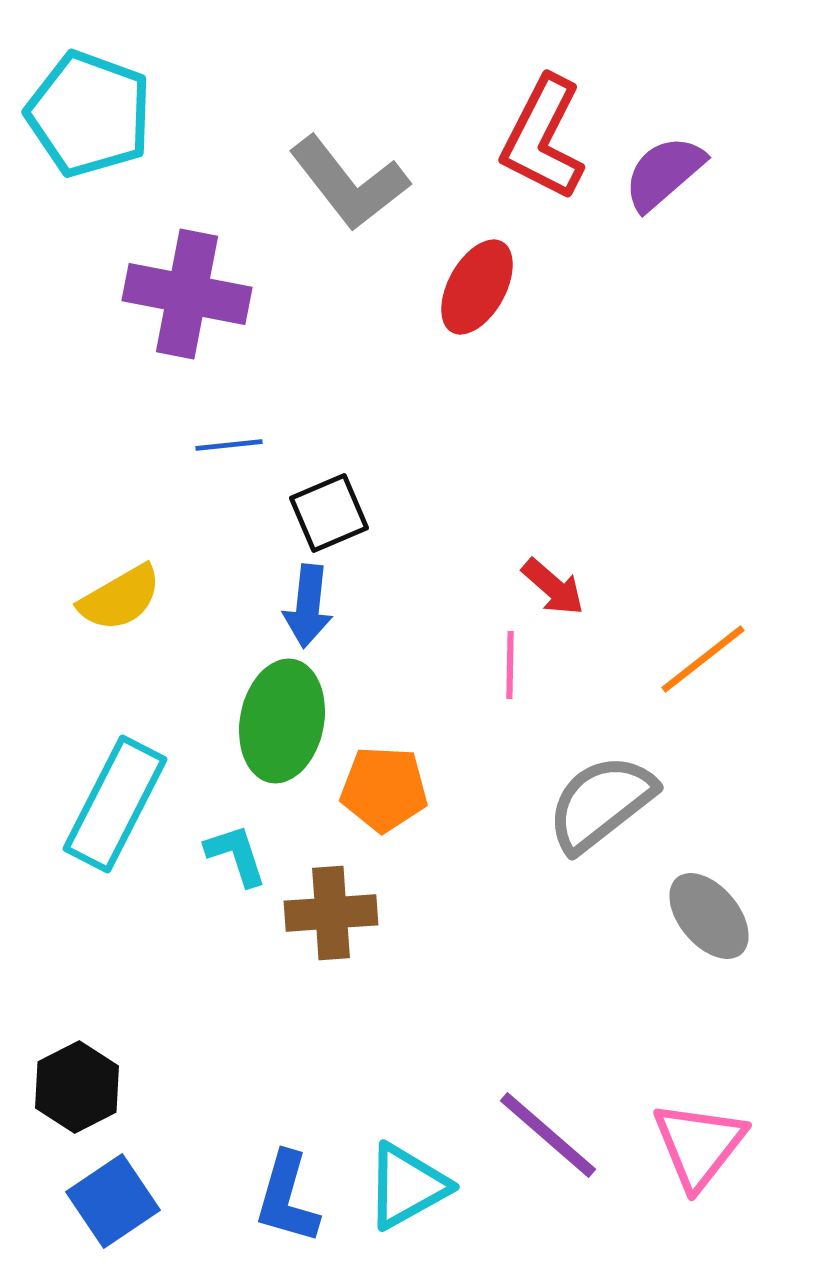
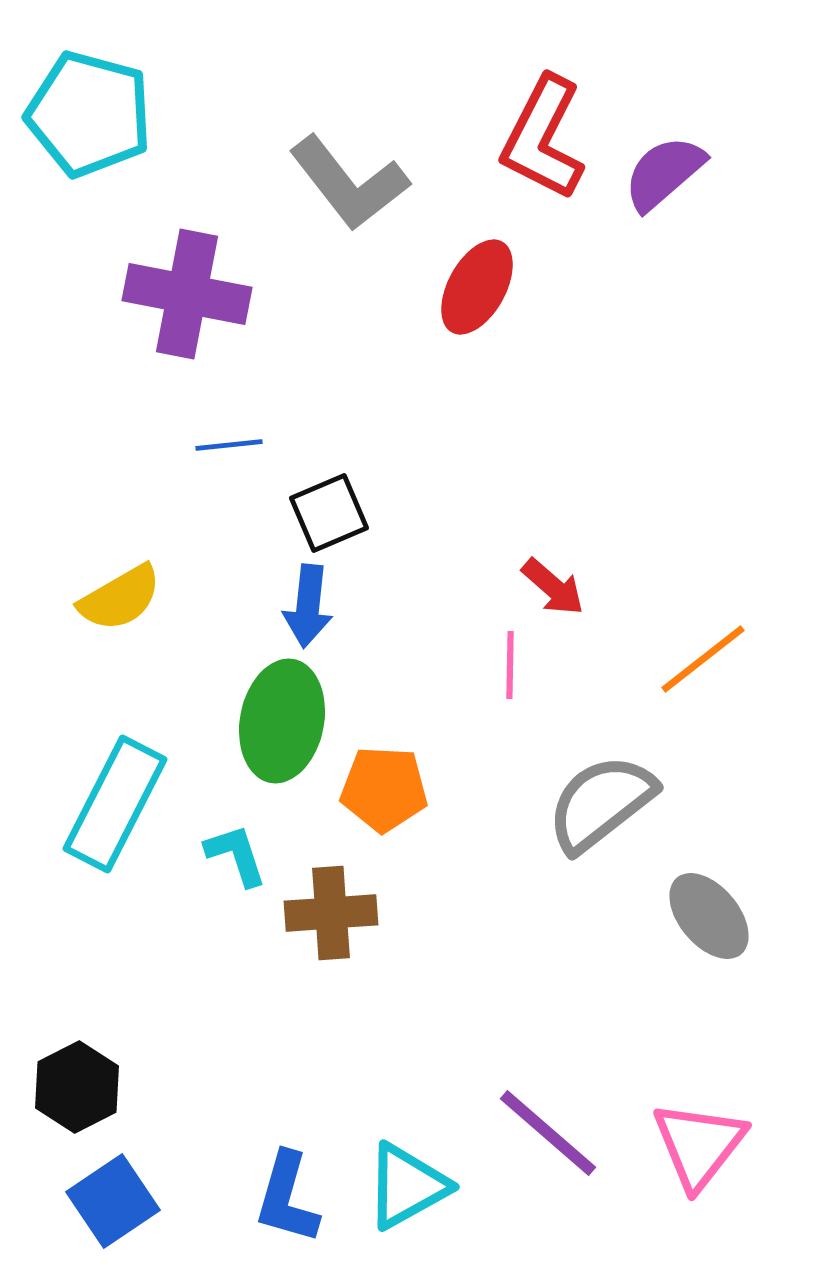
cyan pentagon: rotated 5 degrees counterclockwise
purple line: moved 2 px up
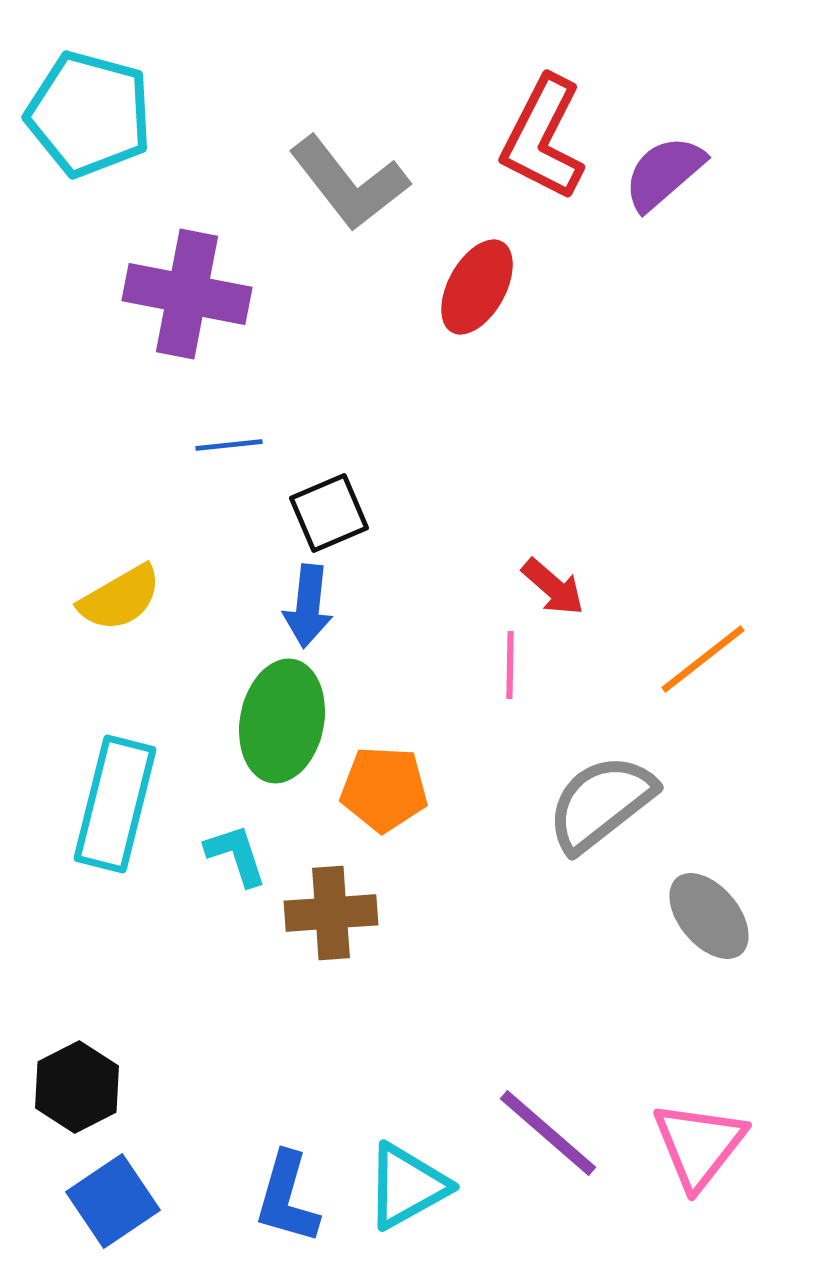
cyan rectangle: rotated 13 degrees counterclockwise
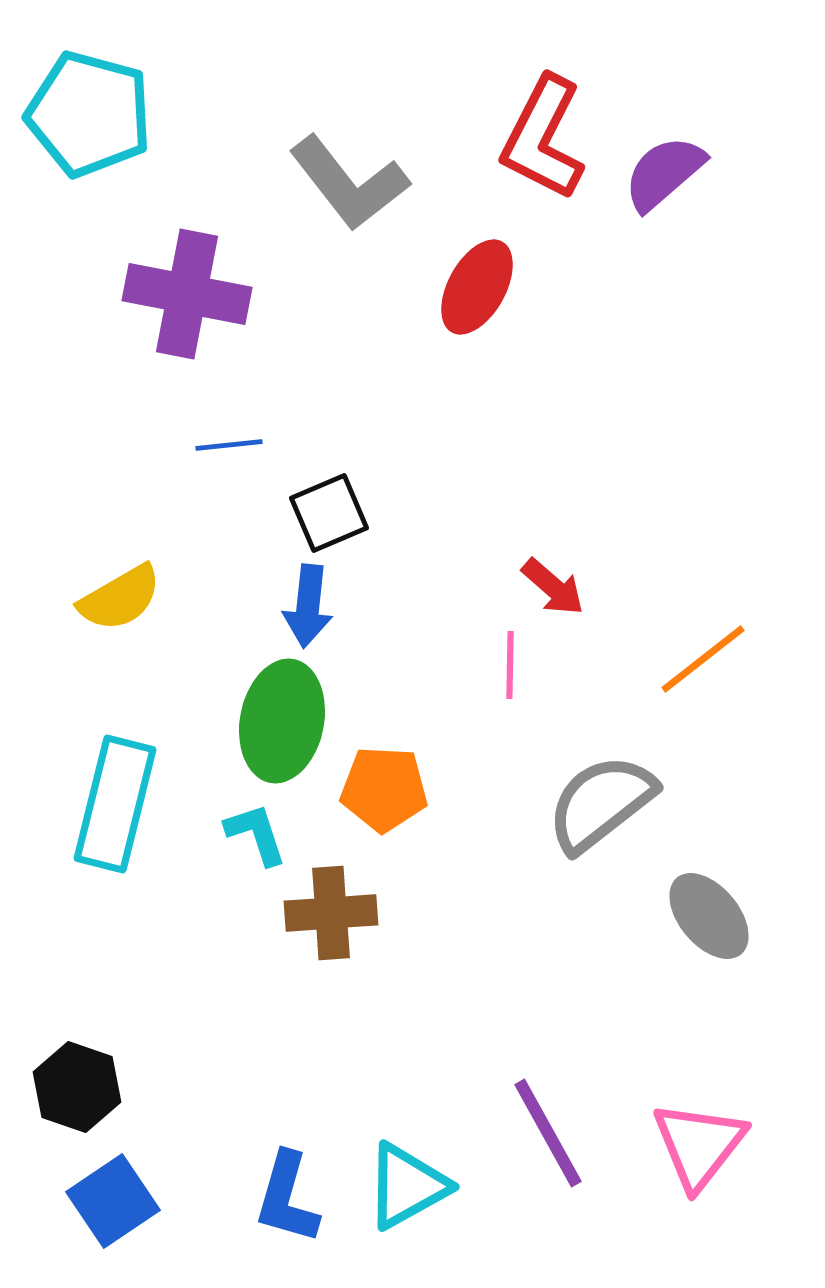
cyan L-shape: moved 20 px right, 21 px up
black hexagon: rotated 14 degrees counterclockwise
purple line: rotated 20 degrees clockwise
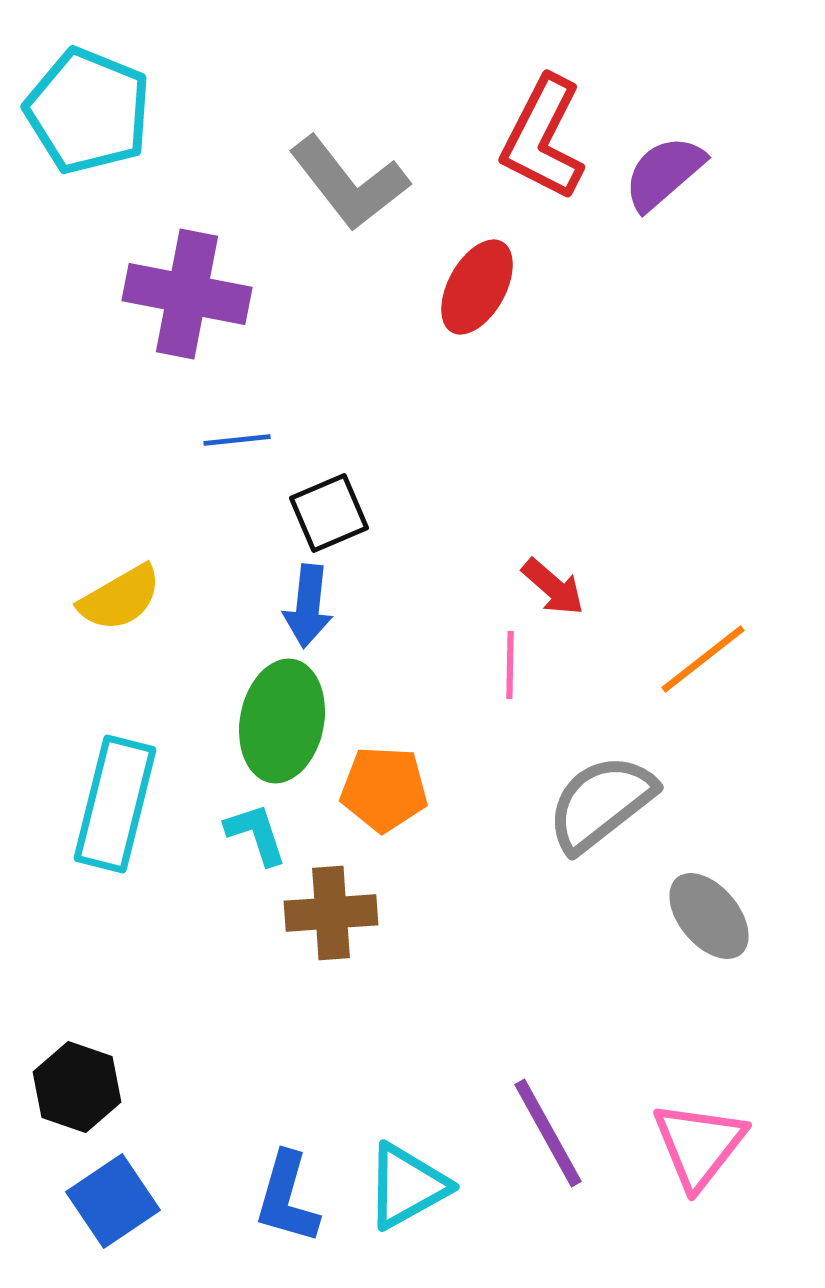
cyan pentagon: moved 1 px left, 3 px up; rotated 7 degrees clockwise
blue line: moved 8 px right, 5 px up
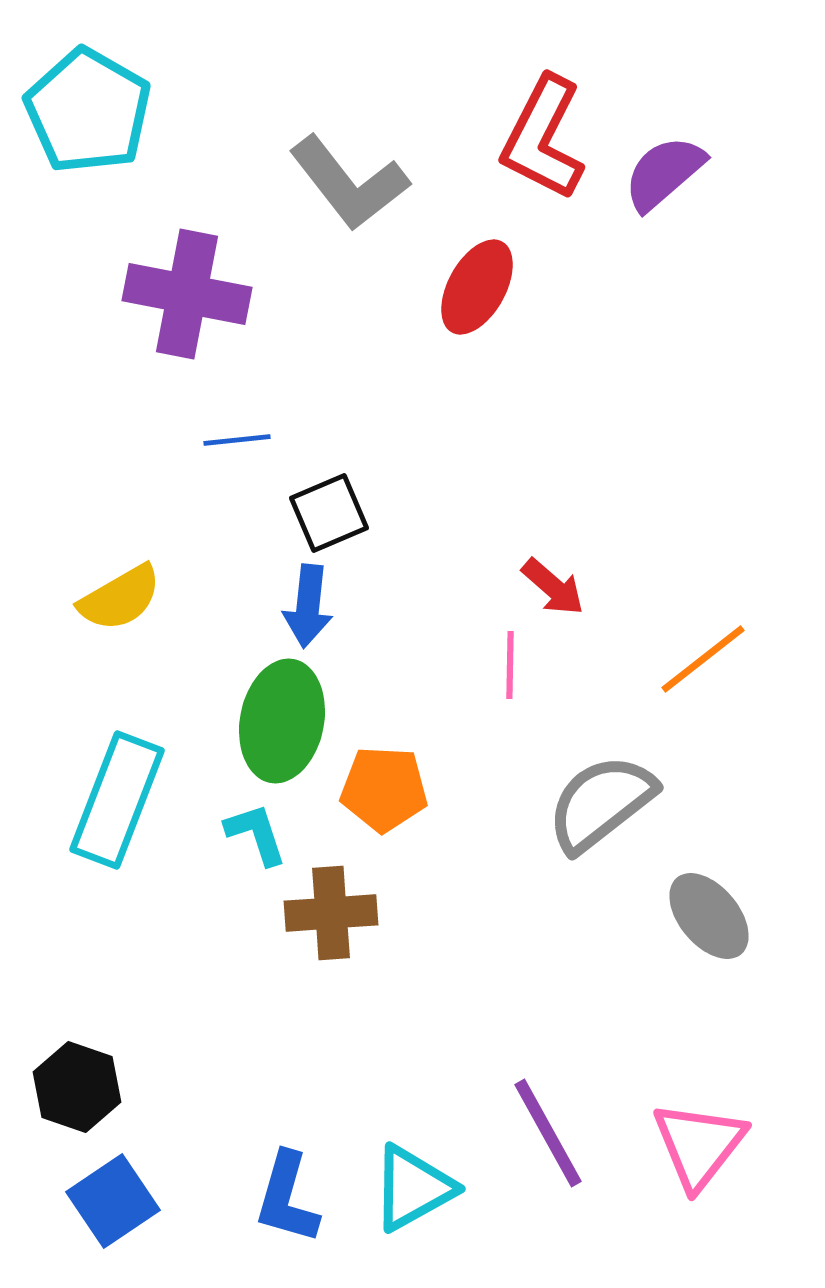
cyan pentagon: rotated 8 degrees clockwise
cyan rectangle: moved 2 px right, 4 px up; rotated 7 degrees clockwise
cyan triangle: moved 6 px right, 2 px down
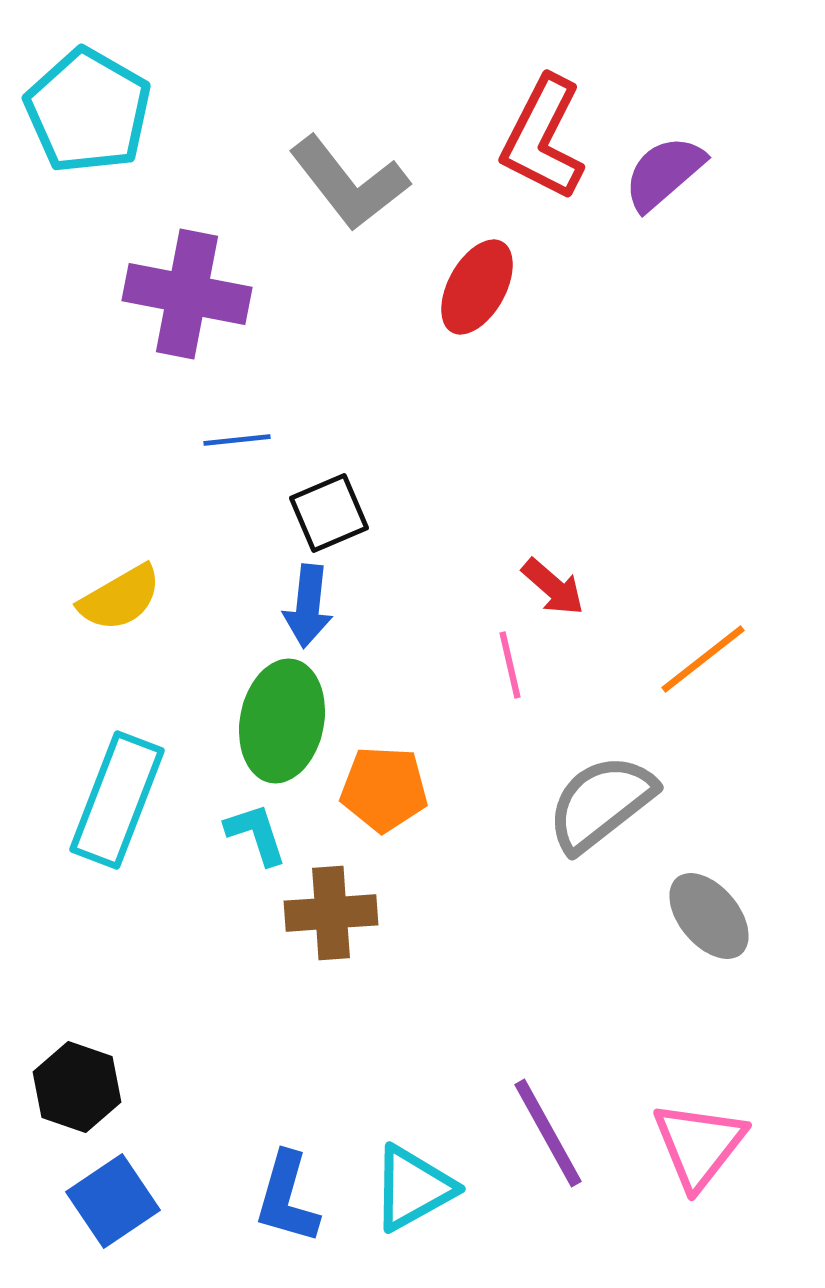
pink line: rotated 14 degrees counterclockwise
